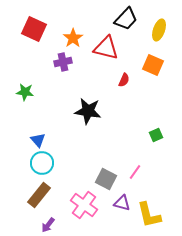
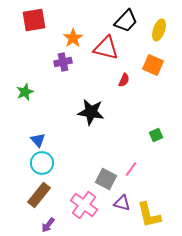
black trapezoid: moved 2 px down
red square: moved 9 px up; rotated 35 degrees counterclockwise
green star: rotated 30 degrees counterclockwise
black star: moved 3 px right, 1 px down
pink line: moved 4 px left, 3 px up
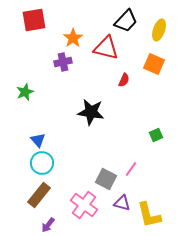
orange square: moved 1 px right, 1 px up
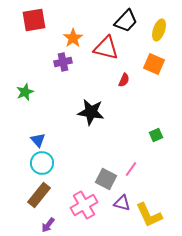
pink cross: rotated 24 degrees clockwise
yellow L-shape: rotated 12 degrees counterclockwise
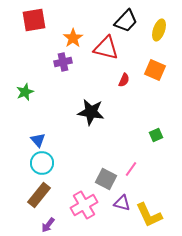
orange square: moved 1 px right, 6 px down
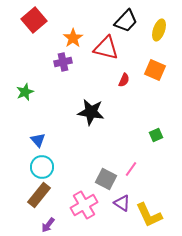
red square: rotated 30 degrees counterclockwise
cyan circle: moved 4 px down
purple triangle: rotated 18 degrees clockwise
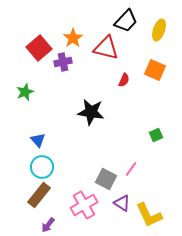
red square: moved 5 px right, 28 px down
